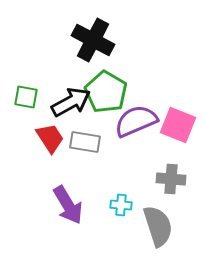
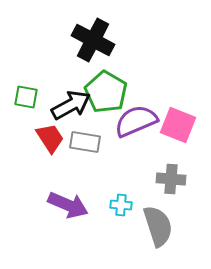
black arrow: moved 3 px down
purple arrow: rotated 36 degrees counterclockwise
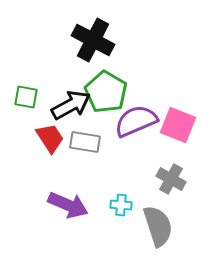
gray cross: rotated 24 degrees clockwise
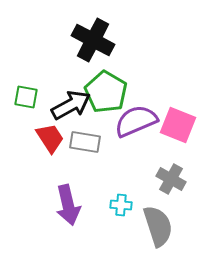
purple arrow: rotated 54 degrees clockwise
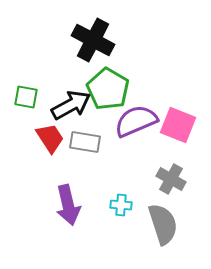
green pentagon: moved 2 px right, 3 px up
gray semicircle: moved 5 px right, 2 px up
